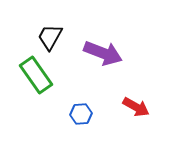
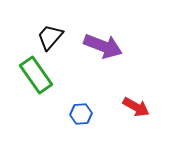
black trapezoid: rotated 12 degrees clockwise
purple arrow: moved 7 px up
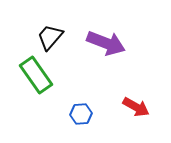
purple arrow: moved 3 px right, 3 px up
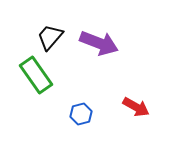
purple arrow: moved 7 px left
blue hexagon: rotated 10 degrees counterclockwise
